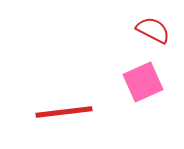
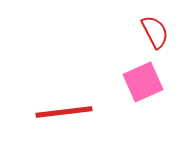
red semicircle: moved 2 px right, 2 px down; rotated 36 degrees clockwise
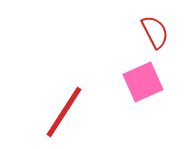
red line: rotated 50 degrees counterclockwise
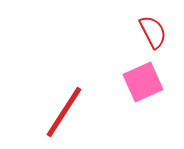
red semicircle: moved 2 px left
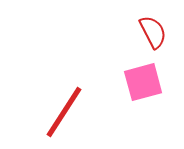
pink square: rotated 9 degrees clockwise
